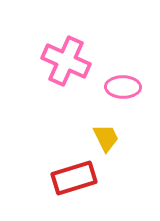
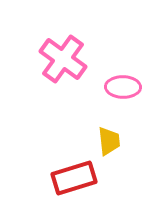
pink cross: moved 3 px left, 2 px up; rotated 12 degrees clockwise
yellow trapezoid: moved 3 px right, 3 px down; rotated 20 degrees clockwise
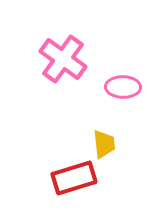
yellow trapezoid: moved 5 px left, 3 px down
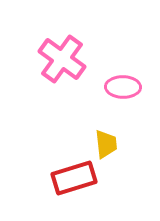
pink cross: moved 1 px left
yellow trapezoid: moved 2 px right
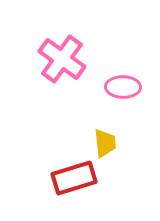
yellow trapezoid: moved 1 px left, 1 px up
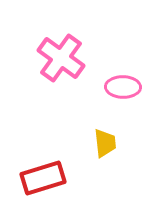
pink cross: moved 1 px left, 1 px up
red rectangle: moved 31 px left
